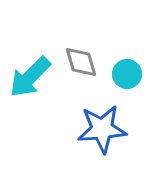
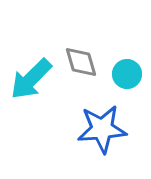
cyan arrow: moved 1 px right, 2 px down
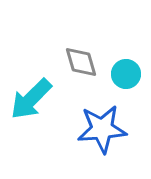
cyan circle: moved 1 px left
cyan arrow: moved 20 px down
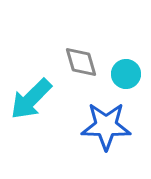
blue star: moved 4 px right, 3 px up; rotated 6 degrees clockwise
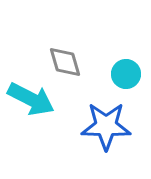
gray diamond: moved 16 px left
cyan arrow: rotated 108 degrees counterclockwise
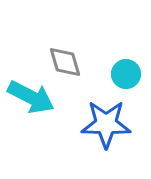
cyan arrow: moved 2 px up
blue star: moved 2 px up
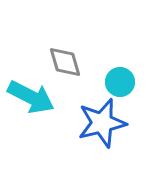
cyan circle: moved 6 px left, 8 px down
blue star: moved 4 px left, 1 px up; rotated 15 degrees counterclockwise
